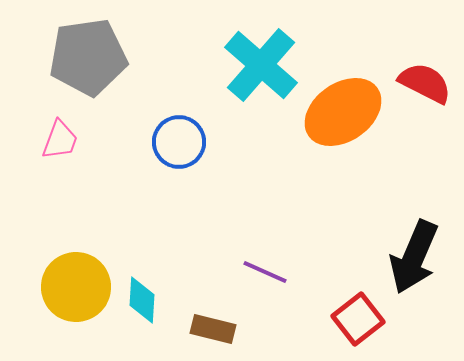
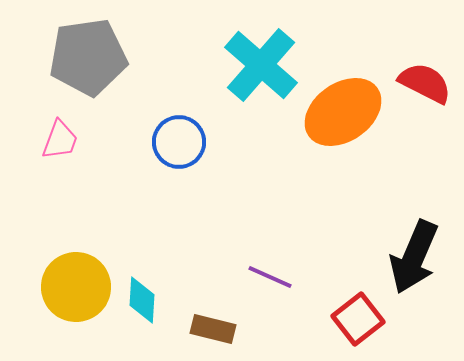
purple line: moved 5 px right, 5 px down
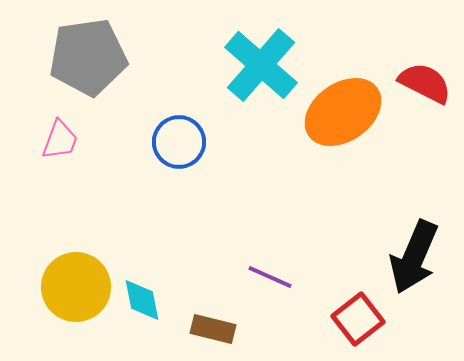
cyan diamond: rotated 15 degrees counterclockwise
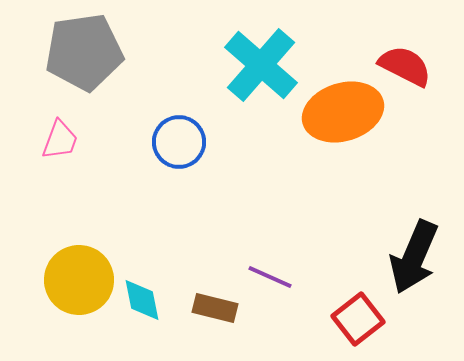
gray pentagon: moved 4 px left, 5 px up
red semicircle: moved 20 px left, 17 px up
orange ellipse: rotated 18 degrees clockwise
yellow circle: moved 3 px right, 7 px up
brown rectangle: moved 2 px right, 21 px up
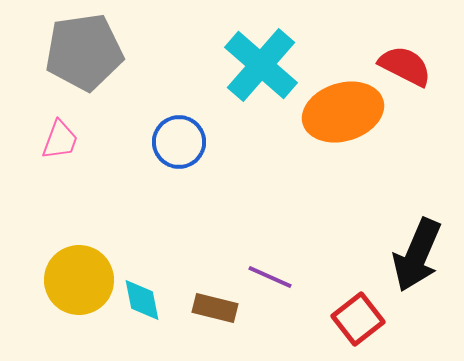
black arrow: moved 3 px right, 2 px up
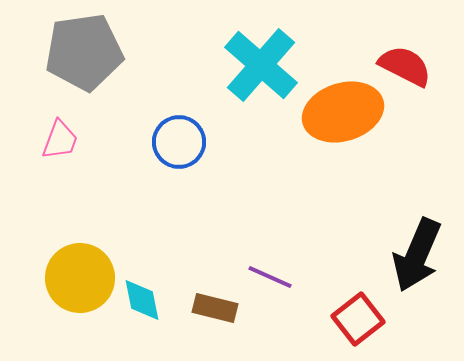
yellow circle: moved 1 px right, 2 px up
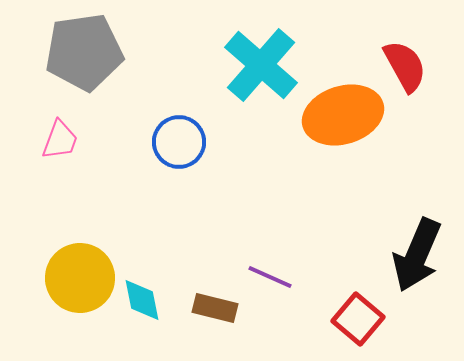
red semicircle: rotated 34 degrees clockwise
orange ellipse: moved 3 px down
red square: rotated 12 degrees counterclockwise
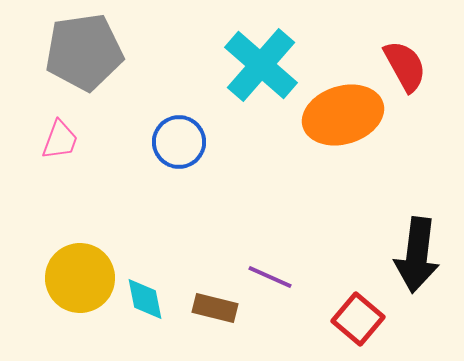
black arrow: rotated 16 degrees counterclockwise
cyan diamond: moved 3 px right, 1 px up
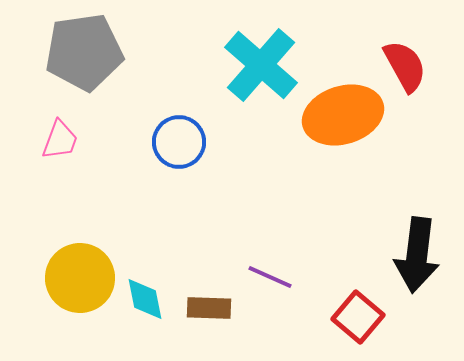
brown rectangle: moved 6 px left; rotated 12 degrees counterclockwise
red square: moved 2 px up
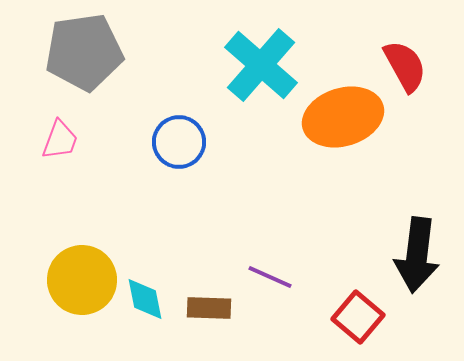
orange ellipse: moved 2 px down
yellow circle: moved 2 px right, 2 px down
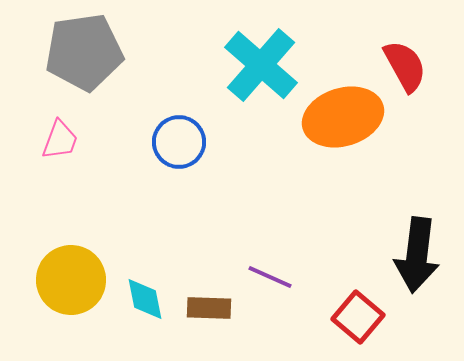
yellow circle: moved 11 px left
